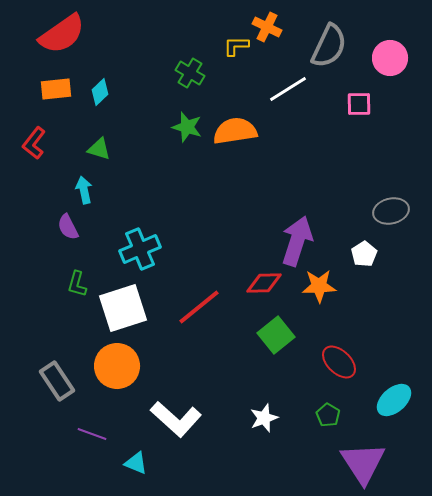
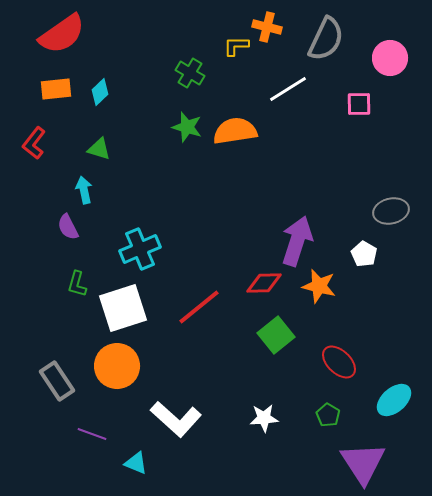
orange cross: rotated 12 degrees counterclockwise
gray semicircle: moved 3 px left, 7 px up
white pentagon: rotated 10 degrees counterclockwise
orange star: rotated 16 degrees clockwise
white star: rotated 16 degrees clockwise
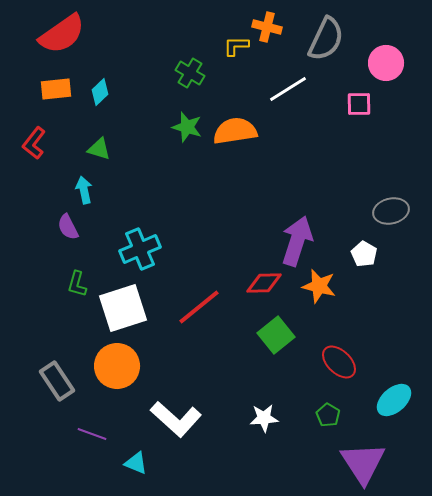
pink circle: moved 4 px left, 5 px down
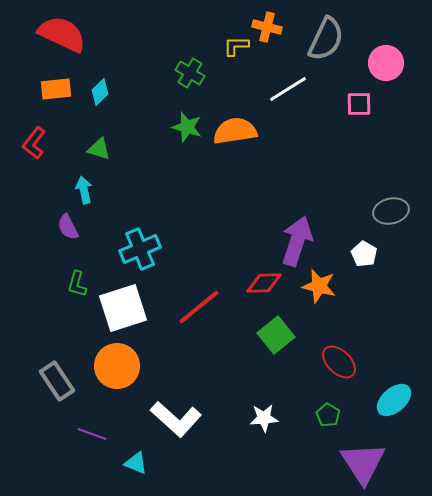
red semicircle: rotated 120 degrees counterclockwise
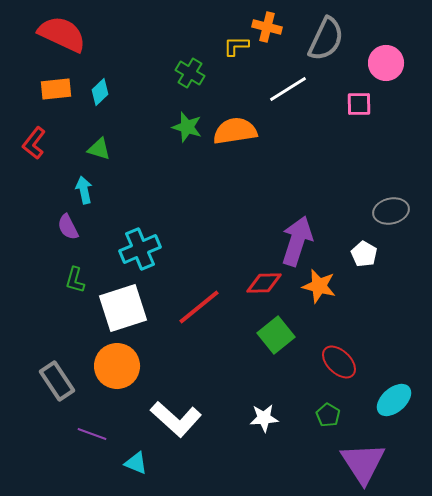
green L-shape: moved 2 px left, 4 px up
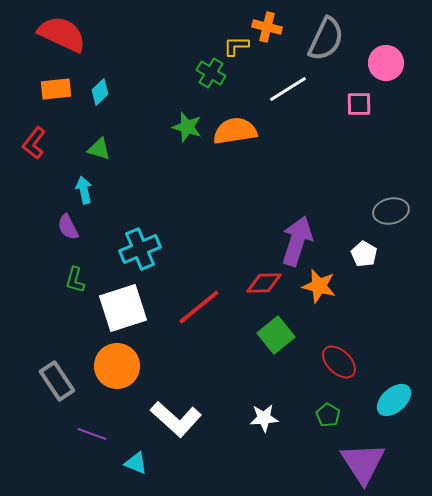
green cross: moved 21 px right
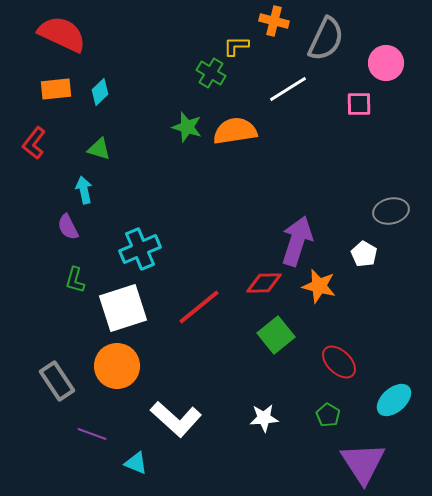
orange cross: moved 7 px right, 6 px up
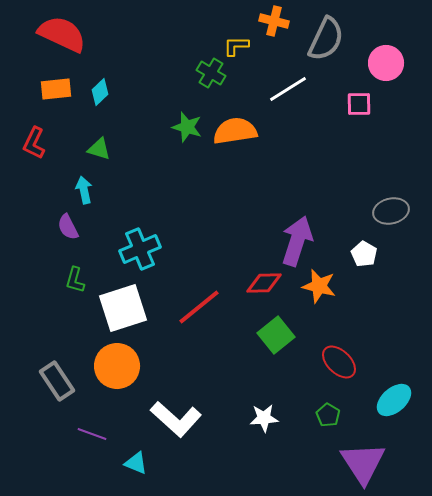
red L-shape: rotated 12 degrees counterclockwise
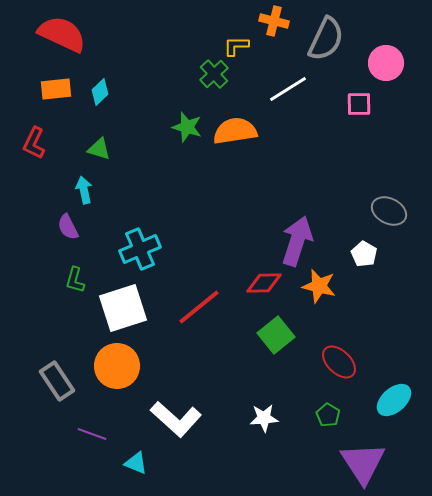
green cross: moved 3 px right, 1 px down; rotated 16 degrees clockwise
gray ellipse: moved 2 px left; rotated 40 degrees clockwise
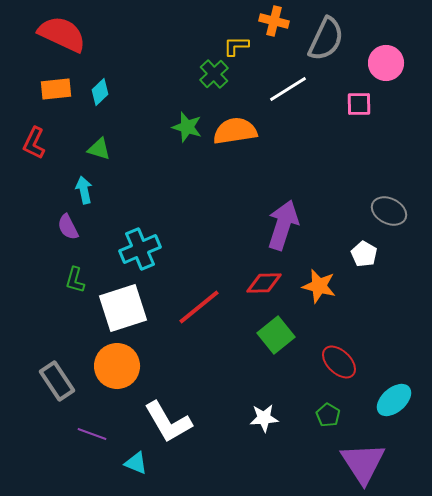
purple arrow: moved 14 px left, 16 px up
white L-shape: moved 8 px left, 3 px down; rotated 18 degrees clockwise
